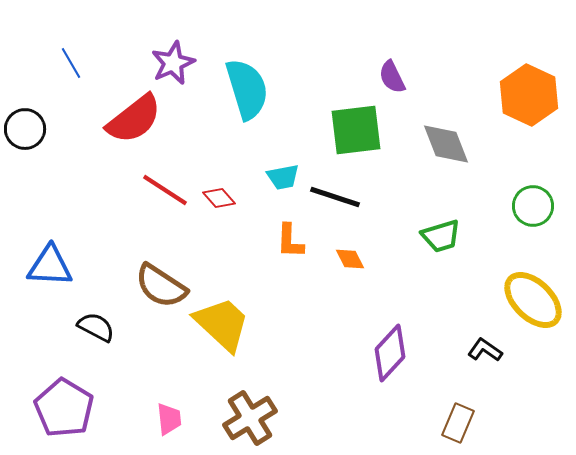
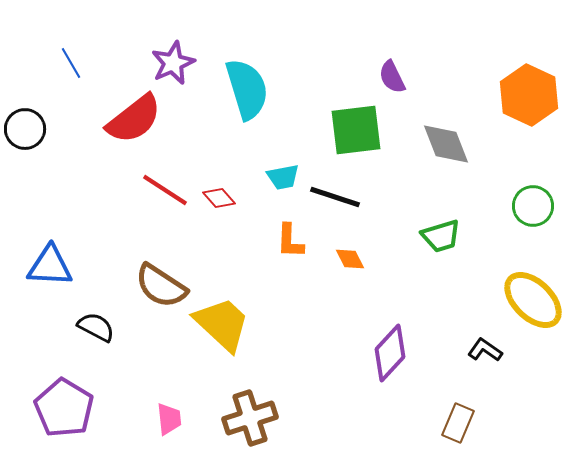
brown cross: rotated 14 degrees clockwise
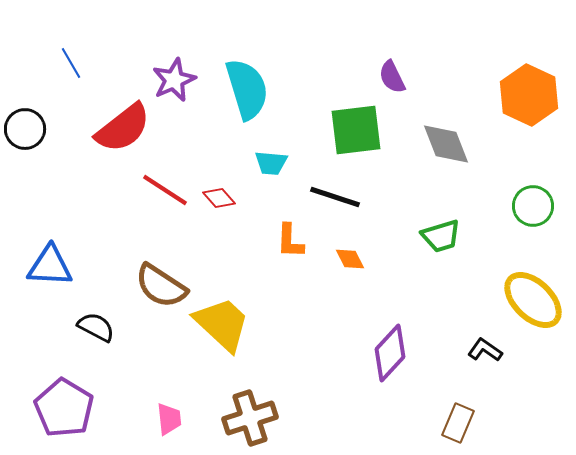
purple star: moved 1 px right, 17 px down
red semicircle: moved 11 px left, 9 px down
cyan trapezoid: moved 12 px left, 14 px up; rotated 16 degrees clockwise
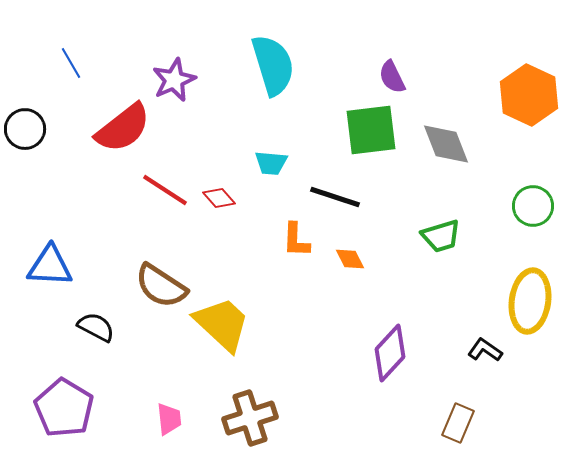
cyan semicircle: moved 26 px right, 24 px up
green square: moved 15 px right
orange L-shape: moved 6 px right, 1 px up
yellow ellipse: moved 3 px left, 1 px down; rotated 54 degrees clockwise
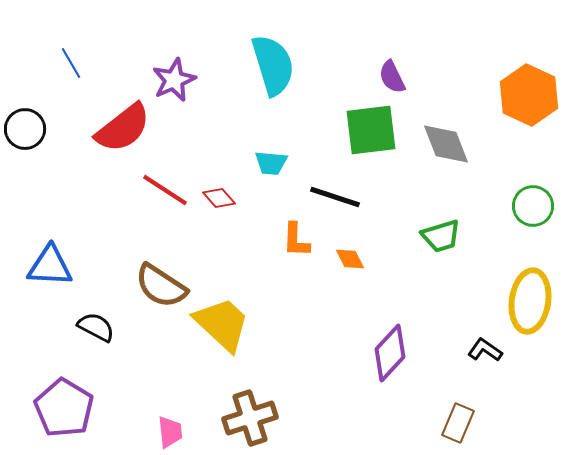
pink trapezoid: moved 1 px right, 13 px down
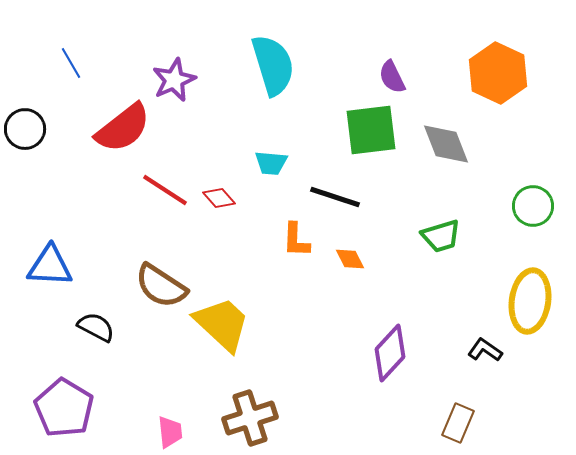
orange hexagon: moved 31 px left, 22 px up
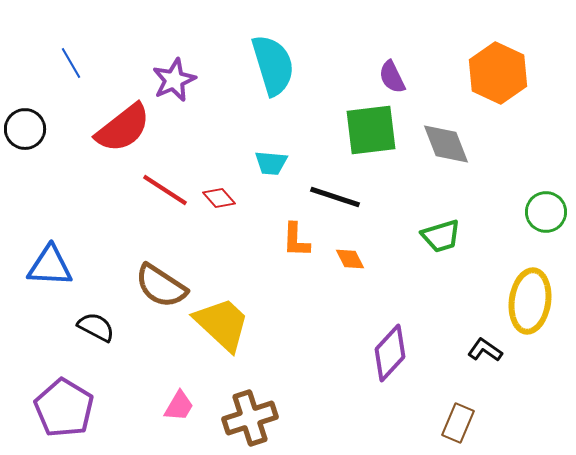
green circle: moved 13 px right, 6 px down
pink trapezoid: moved 9 px right, 26 px up; rotated 36 degrees clockwise
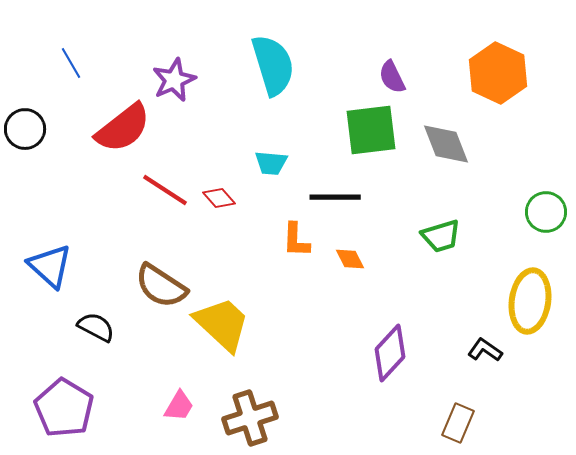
black line: rotated 18 degrees counterclockwise
blue triangle: rotated 39 degrees clockwise
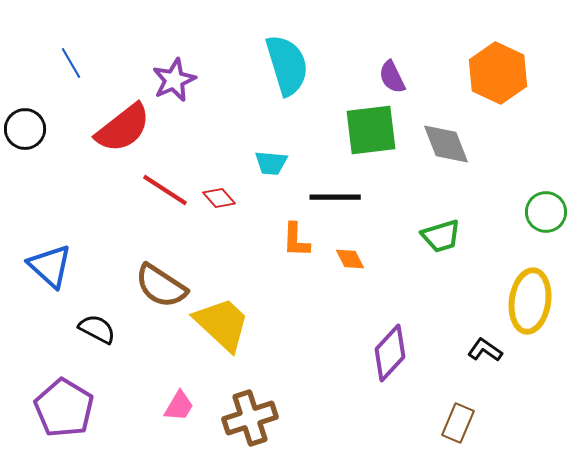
cyan semicircle: moved 14 px right
black semicircle: moved 1 px right, 2 px down
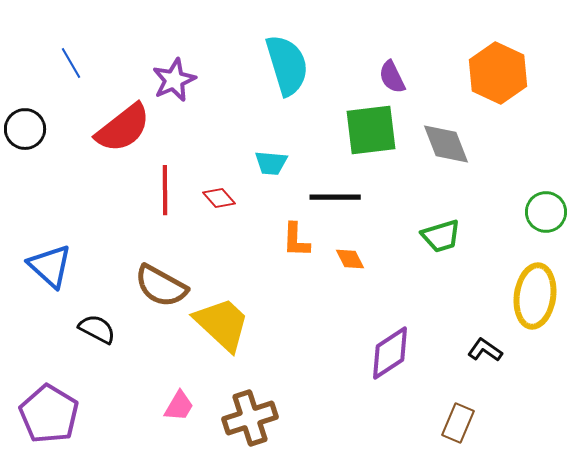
red line: rotated 57 degrees clockwise
brown semicircle: rotated 4 degrees counterclockwise
yellow ellipse: moved 5 px right, 5 px up
purple diamond: rotated 14 degrees clockwise
purple pentagon: moved 15 px left, 6 px down
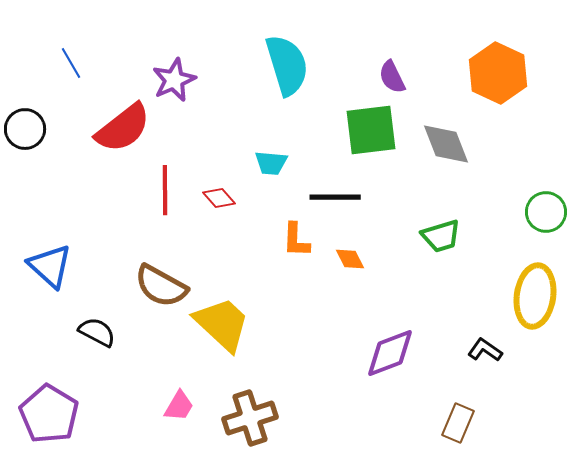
black semicircle: moved 3 px down
purple diamond: rotated 12 degrees clockwise
